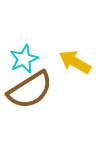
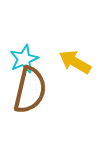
brown semicircle: rotated 45 degrees counterclockwise
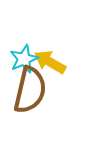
yellow arrow: moved 25 px left
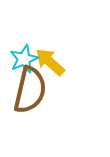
yellow arrow: rotated 12 degrees clockwise
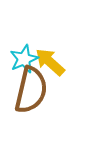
brown semicircle: moved 1 px right
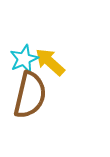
brown semicircle: moved 1 px left, 5 px down
